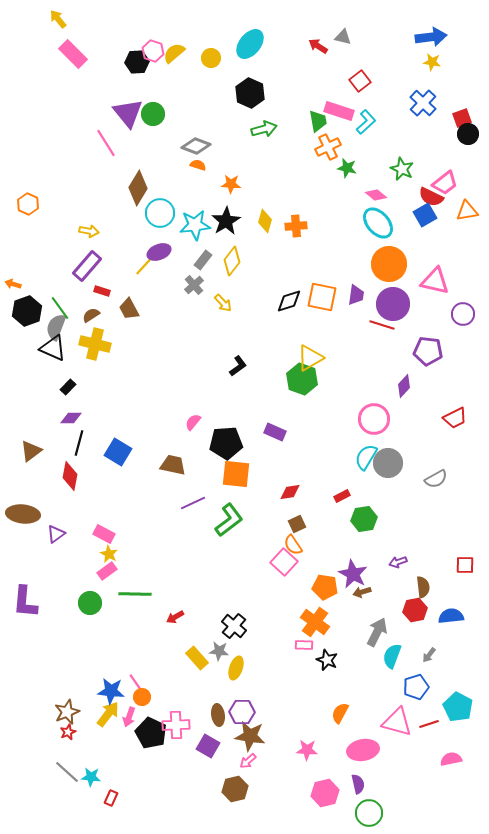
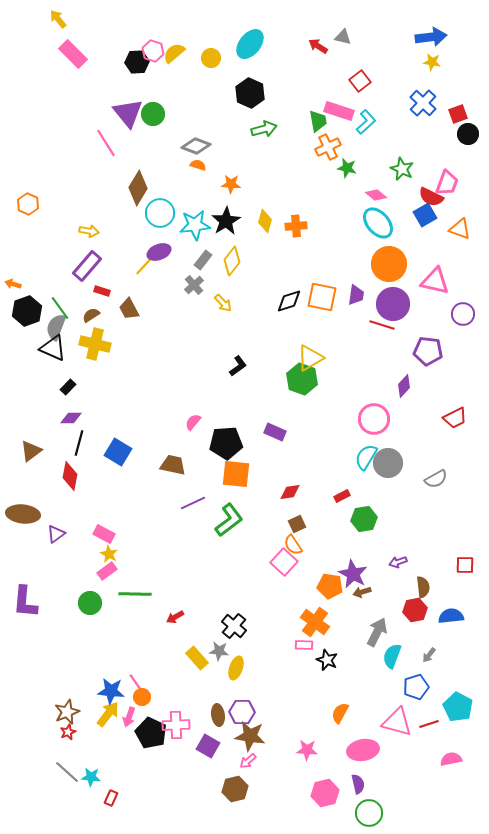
red square at (462, 118): moved 4 px left, 4 px up
pink trapezoid at (445, 183): moved 2 px right; rotated 32 degrees counterclockwise
orange triangle at (467, 211): moved 7 px left, 18 px down; rotated 30 degrees clockwise
orange pentagon at (325, 587): moved 5 px right, 1 px up
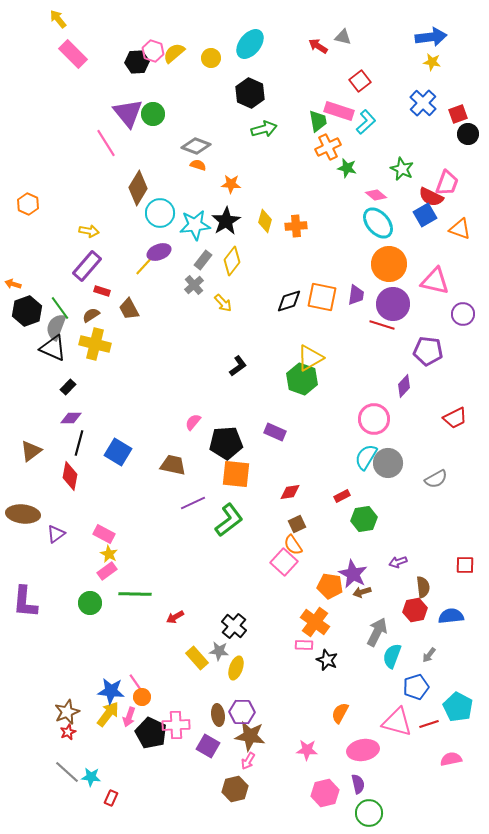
pink arrow at (248, 761): rotated 18 degrees counterclockwise
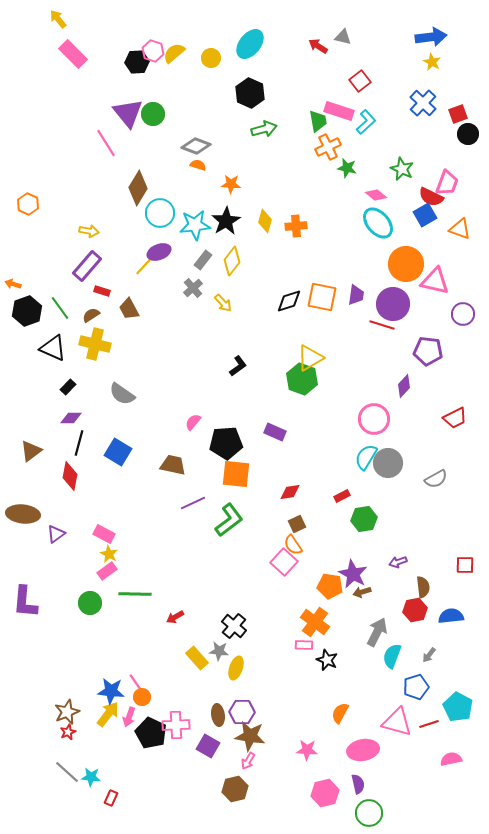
yellow star at (432, 62): rotated 18 degrees clockwise
orange circle at (389, 264): moved 17 px right
gray cross at (194, 285): moved 1 px left, 3 px down
gray semicircle at (56, 327): moved 66 px right, 67 px down; rotated 76 degrees counterclockwise
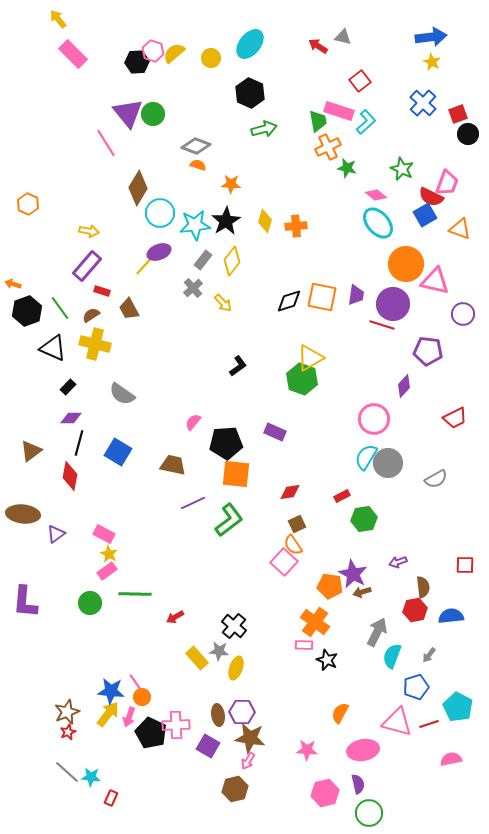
brown star at (250, 736): moved 2 px down
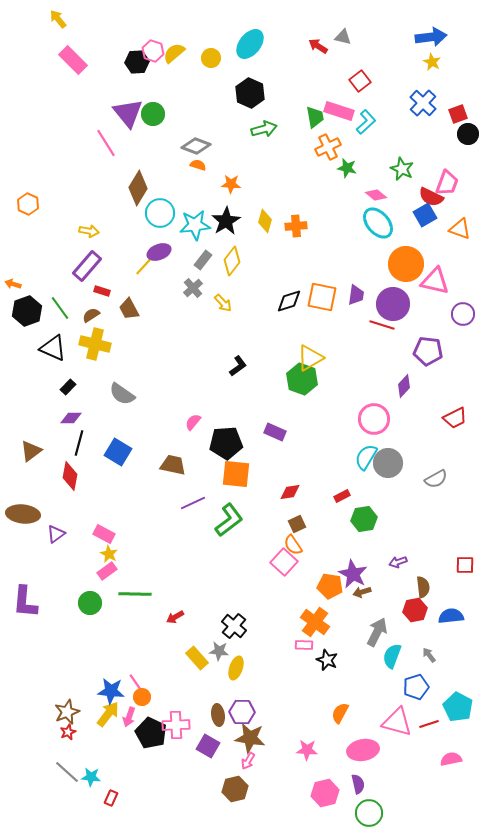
pink rectangle at (73, 54): moved 6 px down
green trapezoid at (318, 121): moved 3 px left, 4 px up
gray arrow at (429, 655): rotated 105 degrees clockwise
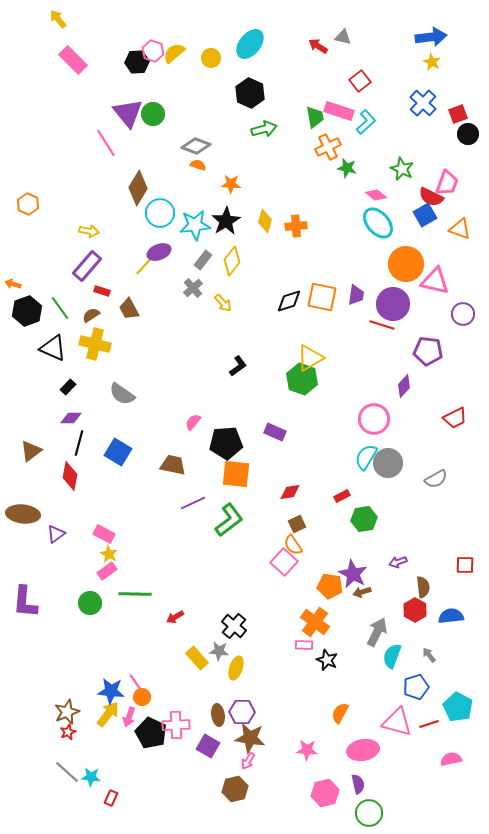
red hexagon at (415, 610): rotated 20 degrees counterclockwise
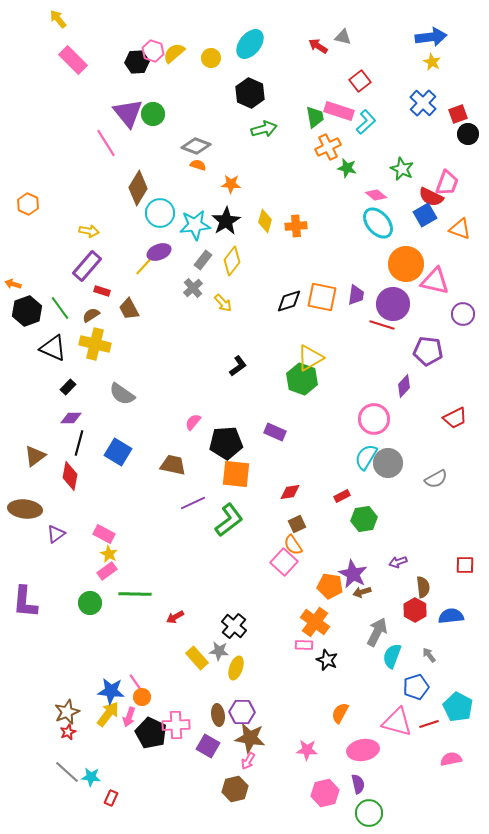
brown triangle at (31, 451): moved 4 px right, 5 px down
brown ellipse at (23, 514): moved 2 px right, 5 px up
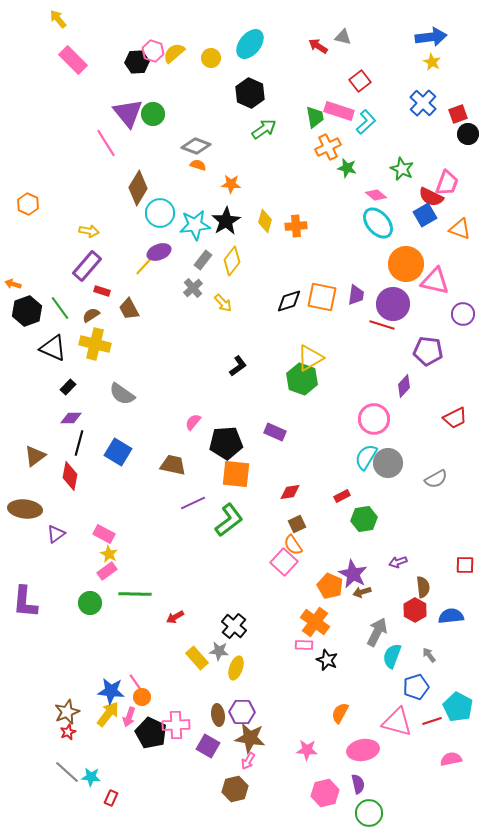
green arrow at (264, 129): rotated 20 degrees counterclockwise
orange pentagon at (330, 586): rotated 15 degrees clockwise
red line at (429, 724): moved 3 px right, 3 px up
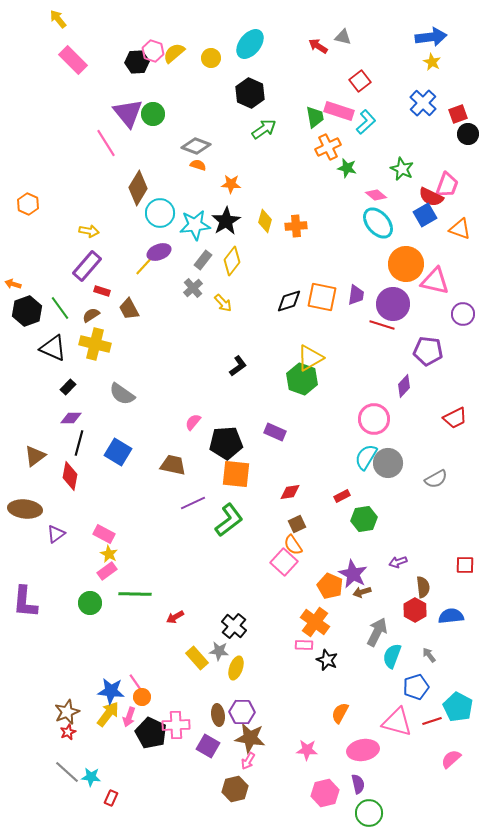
pink trapezoid at (447, 183): moved 2 px down
pink semicircle at (451, 759): rotated 30 degrees counterclockwise
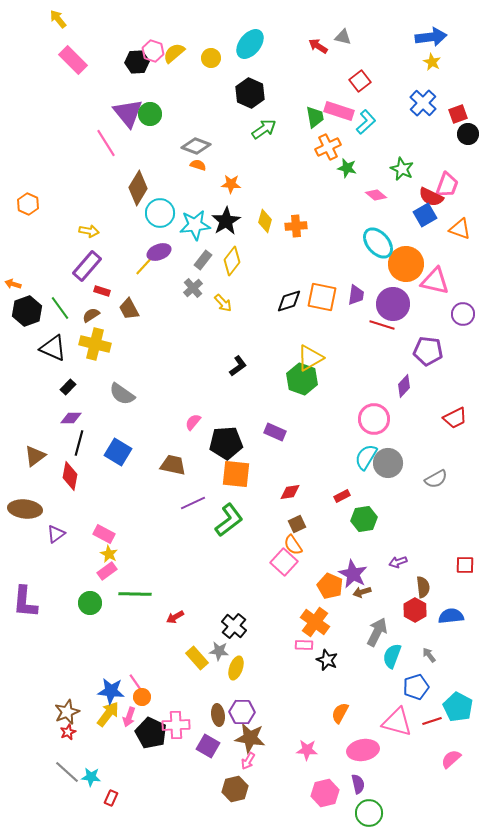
green circle at (153, 114): moved 3 px left
cyan ellipse at (378, 223): moved 20 px down
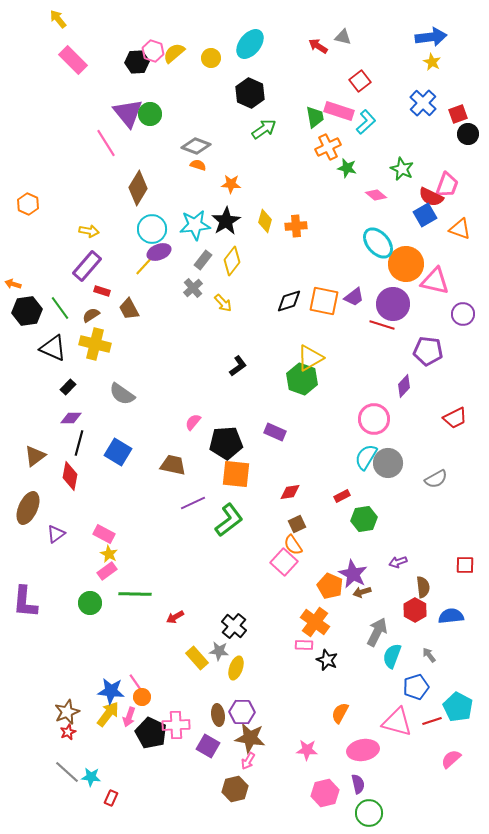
cyan circle at (160, 213): moved 8 px left, 16 px down
purple trapezoid at (356, 295): moved 2 px left, 2 px down; rotated 45 degrees clockwise
orange square at (322, 297): moved 2 px right, 4 px down
black hexagon at (27, 311): rotated 12 degrees clockwise
brown ellipse at (25, 509): moved 3 px right, 1 px up; rotated 72 degrees counterclockwise
